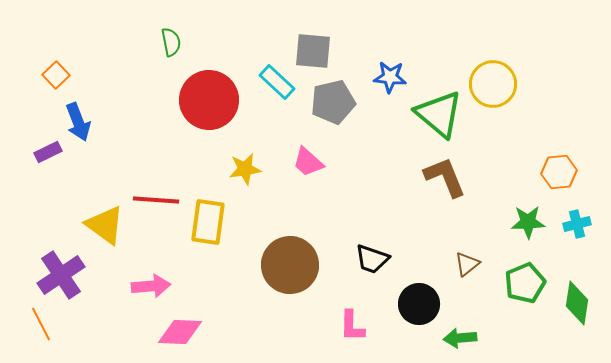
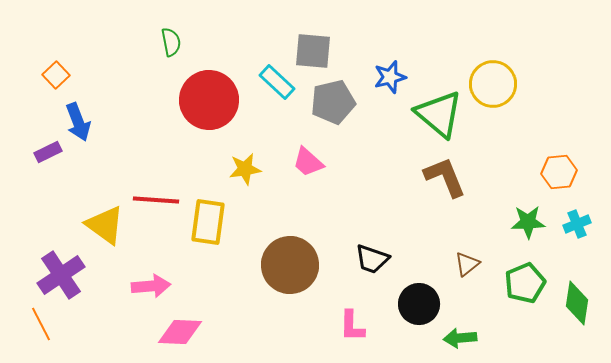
blue star: rotated 20 degrees counterclockwise
cyan cross: rotated 8 degrees counterclockwise
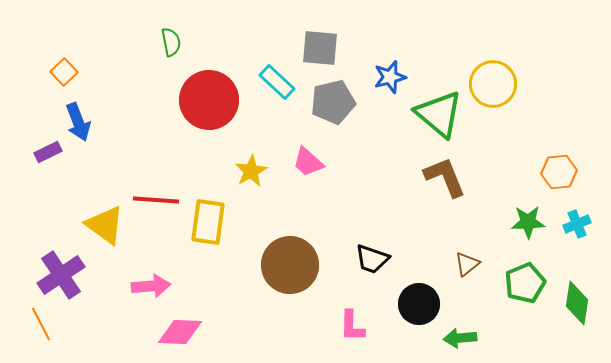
gray square: moved 7 px right, 3 px up
orange square: moved 8 px right, 3 px up
yellow star: moved 6 px right, 2 px down; rotated 20 degrees counterclockwise
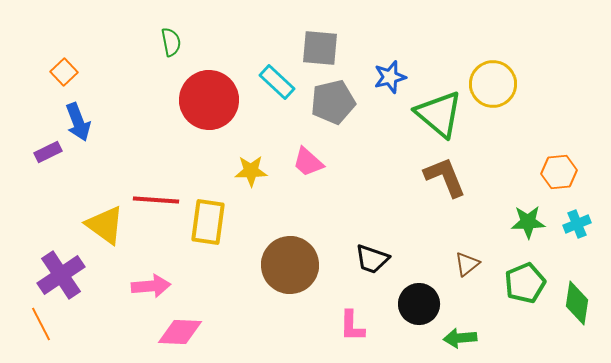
yellow star: rotated 28 degrees clockwise
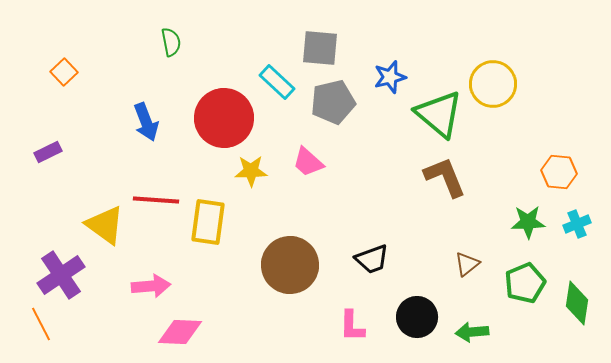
red circle: moved 15 px right, 18 px down
blue arrow: moved 68 px right
orange hexagon: rotated 12 degrees clockwise
black trapezoid: rotated 39 degrees counterclockwise
black circle: moved 2 px left, 13 px down
green arrow: moved 12 px right, 6 px up
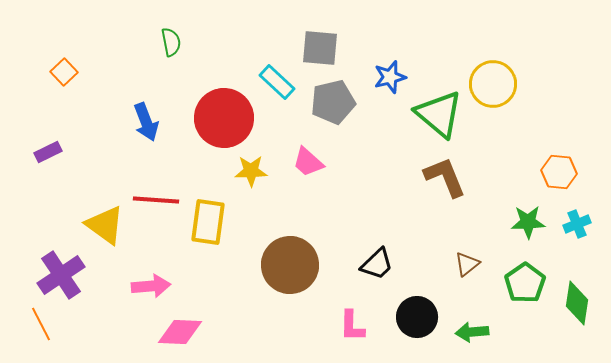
black trapezoid: moved 5 px right, 5 px down; rotated 24 degrees counterclockwise
green pentagon: rotated 12 degrees counterclockwise
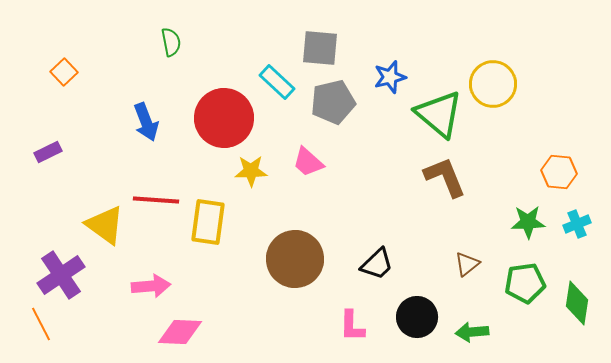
brown circle: moved 5 px right, 6 px up
green pentagon: rotated 27 degrees clockwise
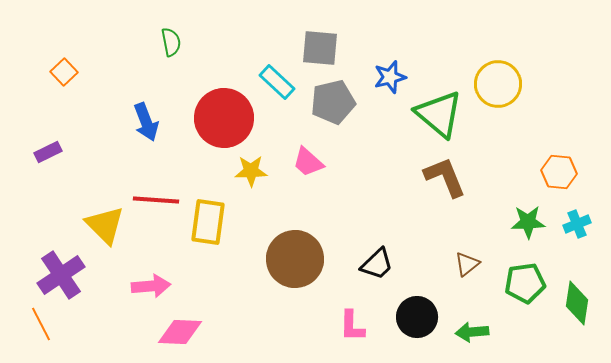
yellow circle: moved 5 px right
yellow triangle: rotated 9 degrees clockwise
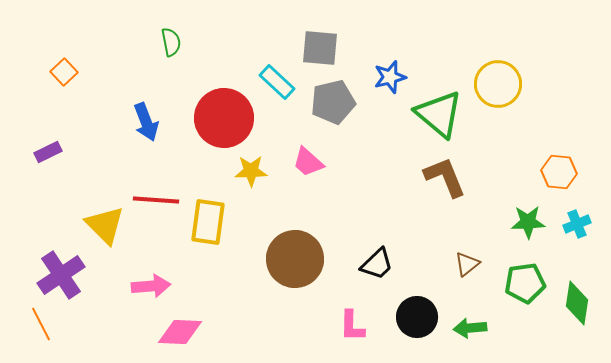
green arrow: moved 2 px left, 4 px up
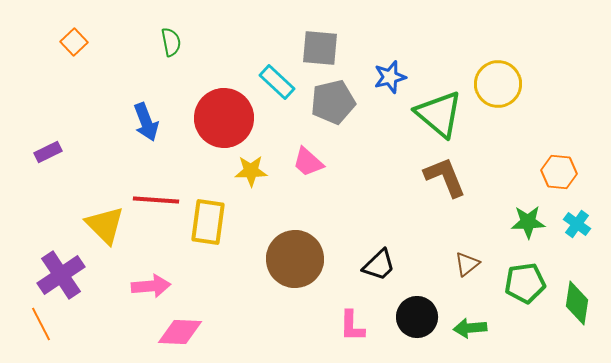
orange square: moved 10 px right, 30 px up
cyan cross: rotated 32 degrees counterclockwise
black trapezoid: moved 2 px right, 1 px down
